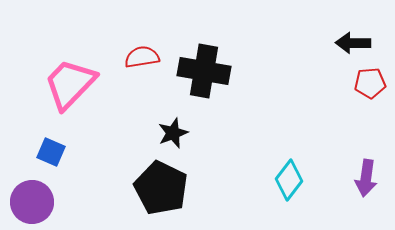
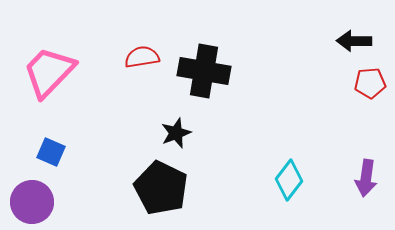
black arrow: moved 1 px right, 2 px up
pink trapezoid: moved 21 px left, 12 px up
black star: moved 3 px right
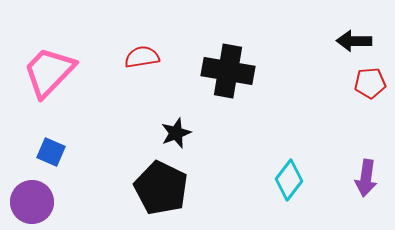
black cross: moved 24 px right
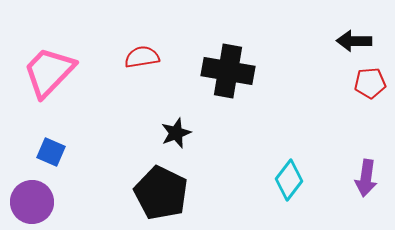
black pentagon: moved 5 px down
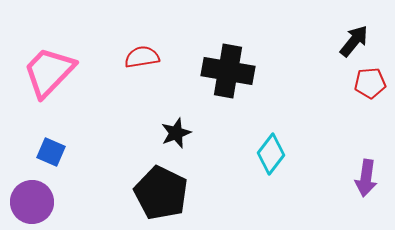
black arrow: rotated 128 degrees clockwise
cyan diamond: moved 18 px left, 26 px up
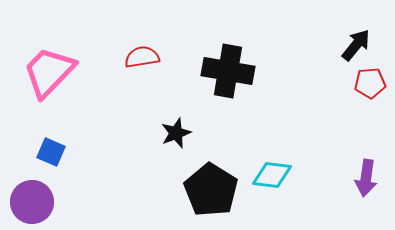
black arrow: moved 2 px right, 4 px down
cyan diamond: moved 1 px right, 21 px down; rotated 60 degrees clockwise
black pentagon: moved 50 px right, 3 px up; rotated 6 degrees clockwise
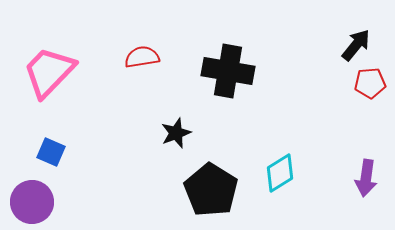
cyan diamond: moved 8 px right, 2 px up; rotated 39 degrees counterclockwise
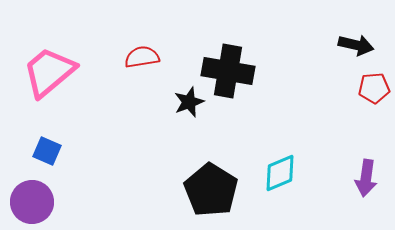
black arrow: rotated 64 degrees clockwise
pink trapezoid: rotated 6 degrees clockwise
red pentagon: moved 4 px right, 5 px down
black star: moved 13 px right, 31 px up
blue square: moved 4 px left, 1 px up
cyan diamond: rotated 9 degrees clockwise
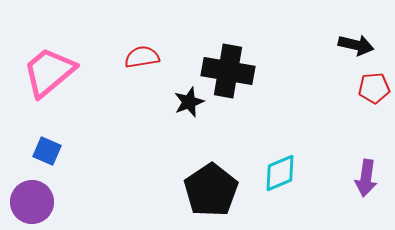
black pentagon: rotated 6 degrees clockwise
